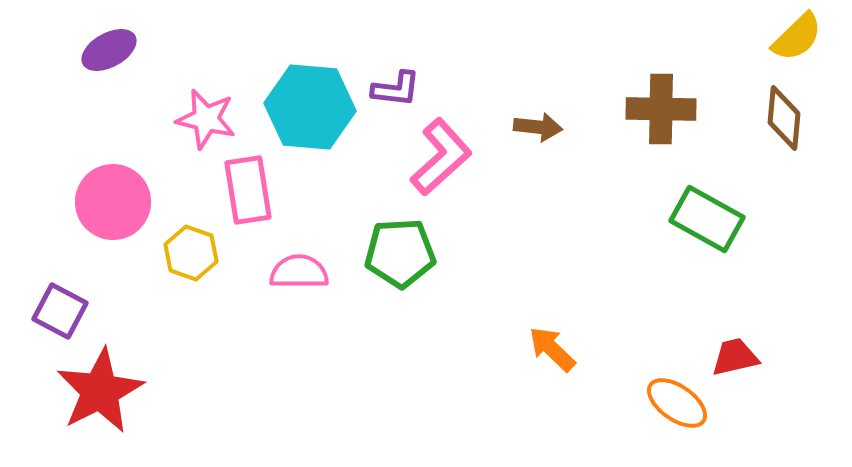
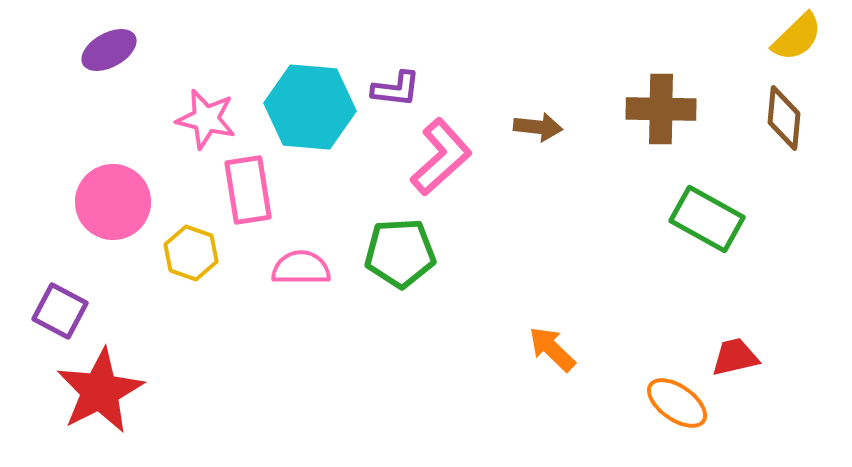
pink semicircle: moved 2 px right, 4 px up
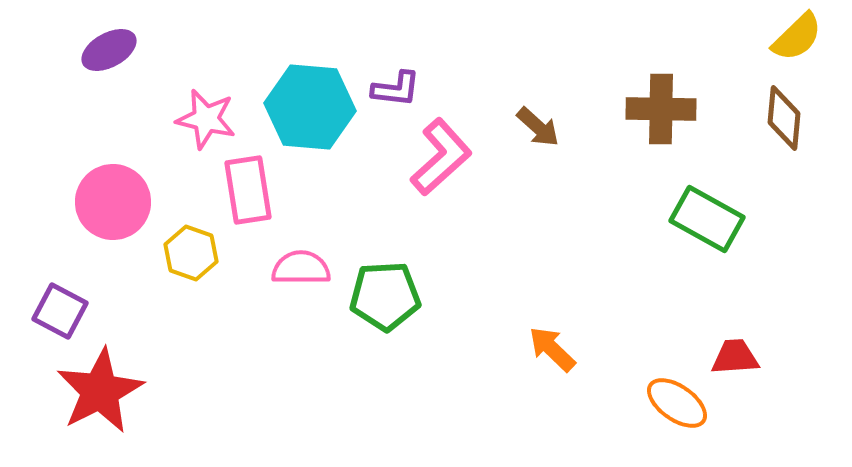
brown arrow: rotated 36 degrees clockwise
green pentagon: moved 15 px left, 43 px down
red trapezoid: rotated 9 degrees clockwise
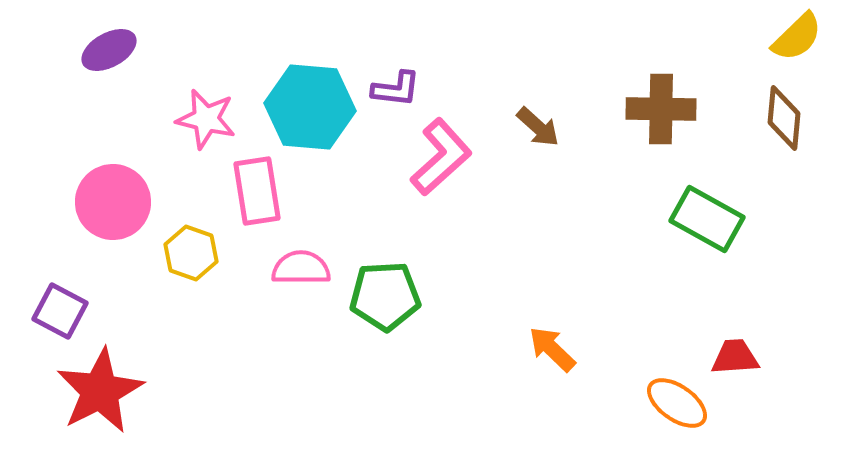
pink rectangle: moved 9 px right, 1 px down
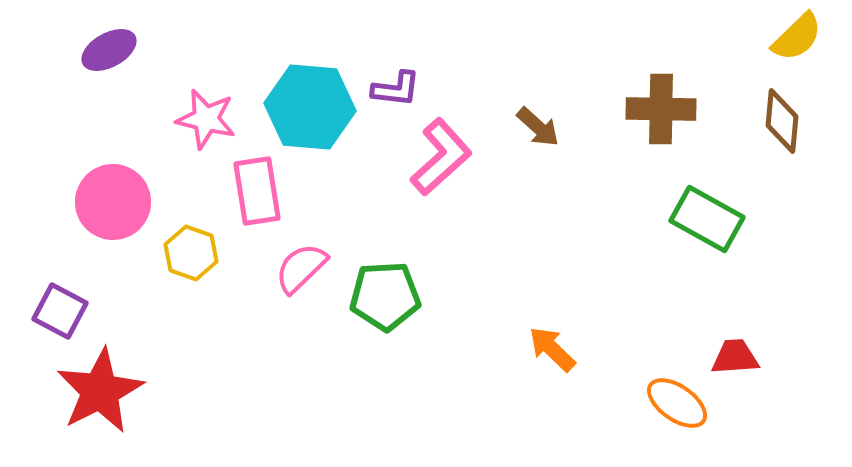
brown diamond: moved 2 px left, 3 px down
pink semicircle: rotated 44 degrees counterclockwise
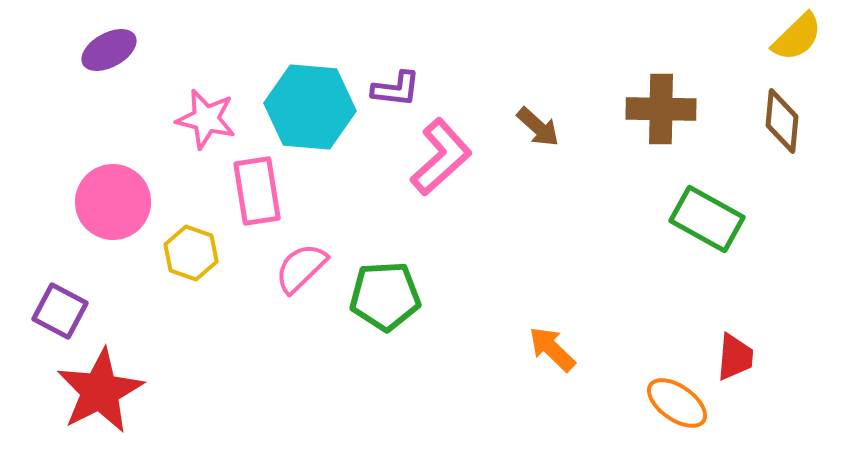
red trapezoid: rotated 99 degrees clockwise
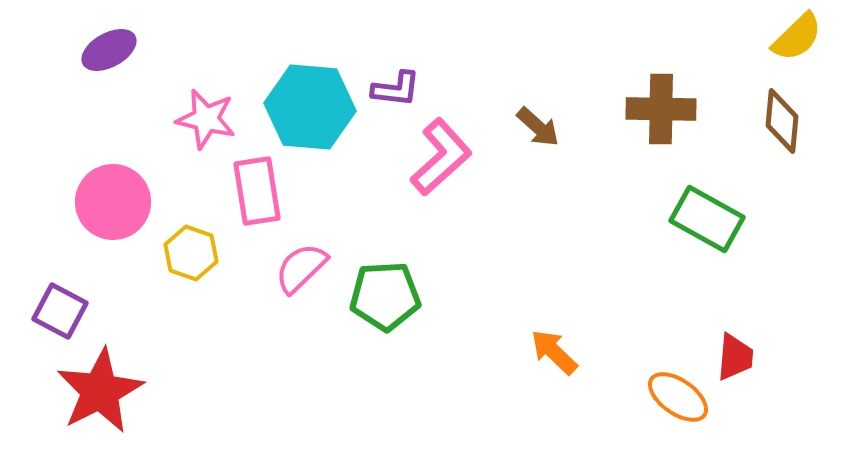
orange arrow: moved 2 px right, 3 px down
orange ellipse: moved 1 px right, 6 px up
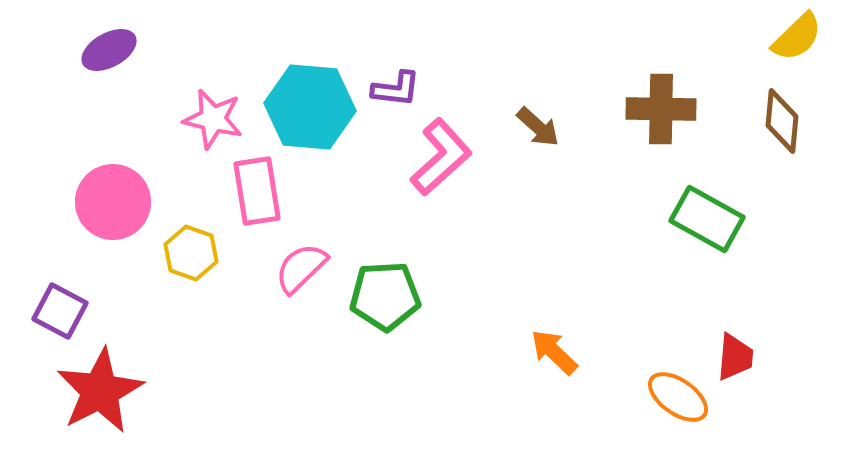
pink star: moved 7 px right
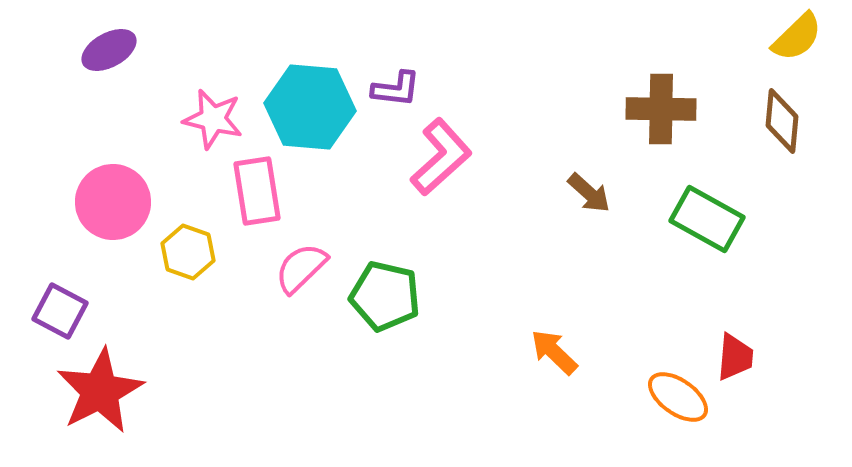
brown arrow: moved 51 px right, 66 px down
yellow hexagon: moved 3 px left, 1 px up
green pentagon: rotated 16 degrees clockwise
